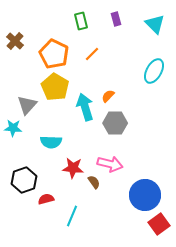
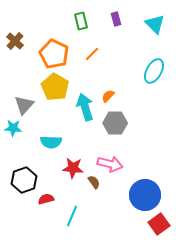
gray triangle: moved 3 px left
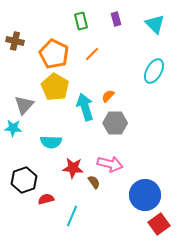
brown cross: rotated 30 degrees counterclockwise
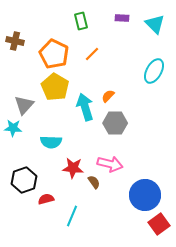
purple rectangle: moved 6 px right, 1 px up; rotated 72 degrees counterclockwise
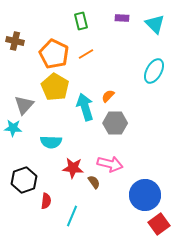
orange line: moved 6 px left; rotated 14 degrees clockwise
red semicircle: moved 2 px down; rotated 112 degrees clockwise
